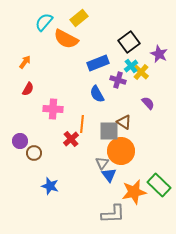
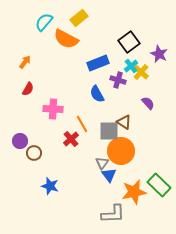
orange line: rotated 36 degrees counterclockwise
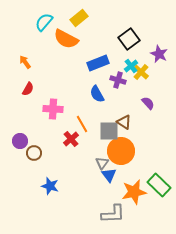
black square: moved 3 px up
orange arrow: rotated 72 degrees counterclockwise
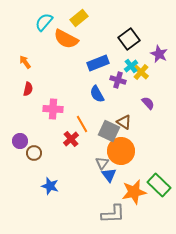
red semicircle: rotated 16 degrees counterclockwise
gray square: rotated 25 degrees clockwise
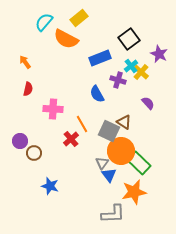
blue rectangle: moved 2 px right, 5 px up
green rectangle: moved 20 px left, 22 px up
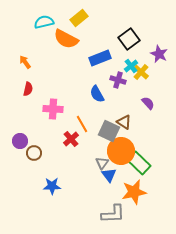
cyan semicircle: rotated 36 degrees clockwise
blue star: moved 2 px right; rotated 18 degrees counterclockwise
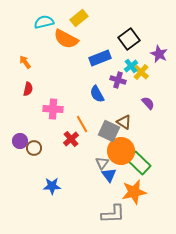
brown circle: moved 5 px up
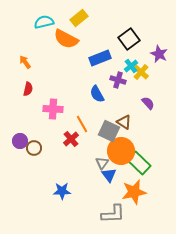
blue star: moved 10 px right, 5 px down
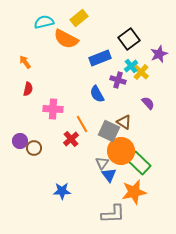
purple star: rotated 24 degrees clockwise
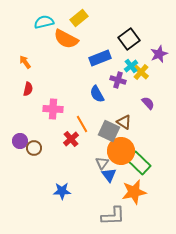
gray L-shape: moved 2 px down
